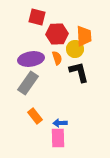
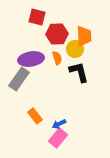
gray rectangle: moved 9 px left, 4 px up
blue arrow: moved 1 px left, 1 px down; rotated 24 degrees counterclockwise
pink rectangle: rotated 42 degrees clockwise
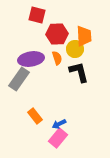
red square: moved 2 px up
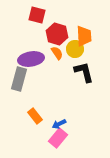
red hexagon: rotated 20 degrees clockwise
orange semicircle: moved 5 px up; rotated 16 degrees counterclockwise
black L-shape: moved 5 px right
gray rectangle: rotated 20 degrees counterclockwise
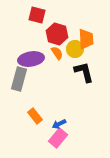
orange trapezoid: moved 2 px right, 3 px down
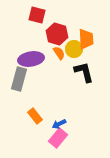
yellow circle: moved 1 px left
orange semicircle: moved 2 px right
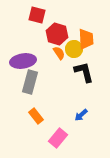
purple ellipse: moved 8 px left, 2 px down
gray rectangle: moved 11 px right, 3 px down
orange rectangle: moved 1 px right
blue arrow: moved 22 px right, 9 px up; rotated 16 degrees counterclockwise
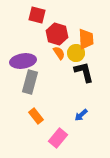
yellow circle: moved 2 px right, 4 px down
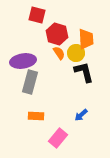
orange rectangle: rotated 49 degrees counterclockwise
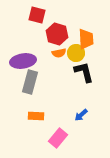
orange semicircle: rotated 112 degrees clockwise
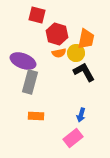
orange trapezoid: rotated 15 degrees clockwise
purple ellipse: rotated 30 degrees clockwise
black L-shape: rotated 15 degrees counterclockwise
blue arrow: rotated 32 degrees counterclockwise
pink rectangle: moved 15 px right; rotated 12 degrees clockwise
